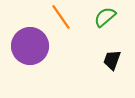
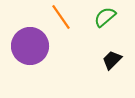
black trapezoid: rotated 25 degrees clockwise
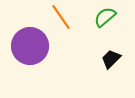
black trapezoid: moved 1 px left, 1 px up
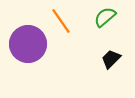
orange line: moved 4 px down
purple circle: moved 2 px left, 2 px up
